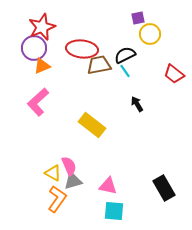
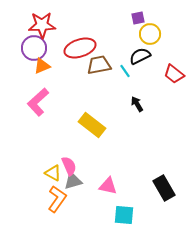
red star: moved 2 px up; rotated 20 degrees clockwise
red ellipse: moved 2 px left, 1 px up; rotated 24 degrees counterclockwise
black semicircle: moved 15 px right, 1 px down
cyan square: moved 10 px right, 4 px down
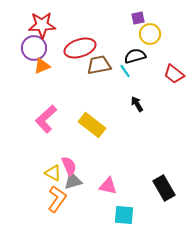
black semicircle: moved 5 px left; rotated 10 degrees clockwise
pink L-shape: moved 8 px right, 17 px down
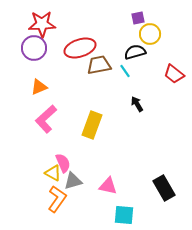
red star: moved 1 px up
black semicircle: moved 4 px up
orange triangle: moved 3 px left, 21 px down
yellow rectangle: rotated 72 degrees clockwise
pink semicircle: moved 6 px left, 3 px up
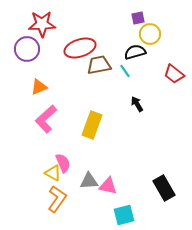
purple circle: moved 7 px left, 1 px down
gray triangle: moved 16 px right; rotated 12 degrees clockwise
cyan square: rotated 20 degrees counterclockwise
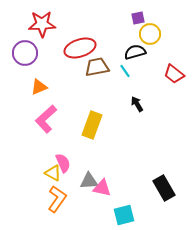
purple circle: moved 2 px left, 4 px down
brown trapezoid: moved 2 px left, 2 px down
pink triangle: moved 6 px left, 2 px down
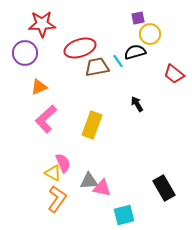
cyan line: moved 7 px left, 10 px up
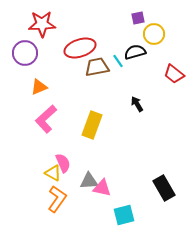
yellow circle: moved 4 px right
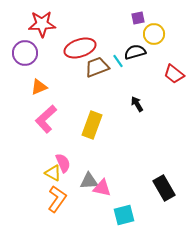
brown trapezoid: rotated 10 degrees counterclockwise
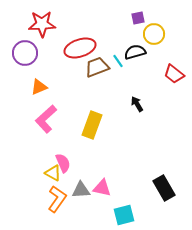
gray triangle: moved 8 px left, 9 px down
